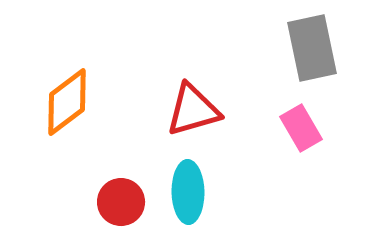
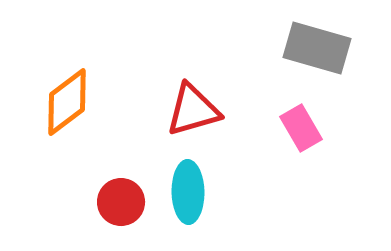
gray rectangle: moved 5 px right; rotated 62 degrees counterclockwise
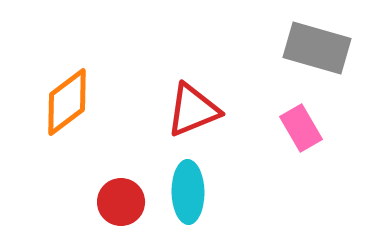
red triangle: rotated 6 degrees counterclockwise
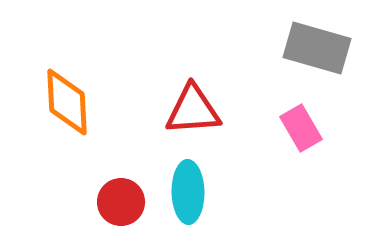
orange diamond: rotated 56 degrees counterclockwise
red triangle: rotated 18 degrees clockwise
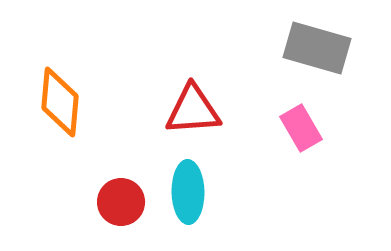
orange diamond: moved 7 px left; rotated 8 degrees clockwise
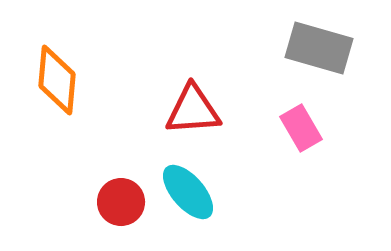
gray rectangle: moved 2 px right
orange diamond: moved 3 px left, 22 px up
cyan ellipse: rotated 40 degrees counterclockwise
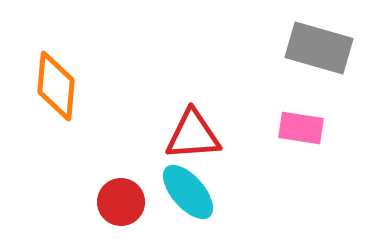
orange diamond: moved 1 px left, 6 px down
red triangle: moved 25 px down
pink rectangle: rotated 51 degrees counterclockwise
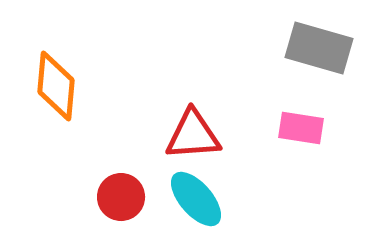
cyan ellipse: moved 8 px right, 7 px down
red circle: moved 5 px up
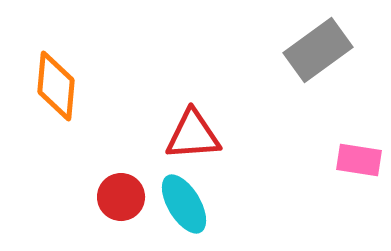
gray rectangle: moved 1 px left, 2 px down; rotated 52 degrees counterclockwise
pink rectangle: moved 58 px right, 32 px down
cyan ellipse: moved 12 px left, 5 px down; rotated 10 degrees clockwise
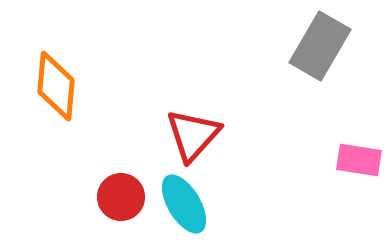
gray rectangle: moved 2 px right, 4 px up; rotated 24 degrees counterclockwise
red triangle: rotated 44 degrees counterclockwise
